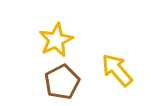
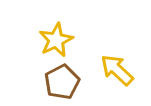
yellow arrow: rotated 6 degrees counterclockwise
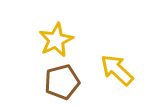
brown pentagon: rotated 12 degrees clockwise
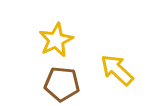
brown pentagon: moved 2 px down; rotated 20 degrees clockwise
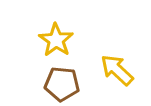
yellow star: rotated 12 degrees counterclockwise
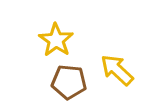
brown pentagon: moved 7 px right, 2 px up
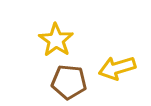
yellow arrow: moved 2 px up; rotated 60 degrees counterclockwise
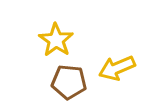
yellow arrow: rotated 6 degrees counterclockwise
